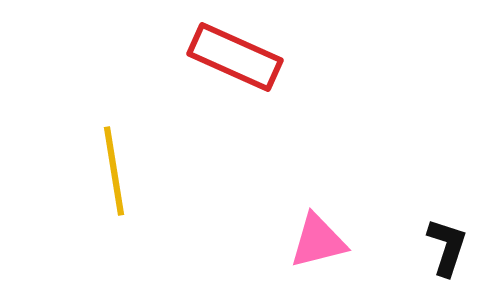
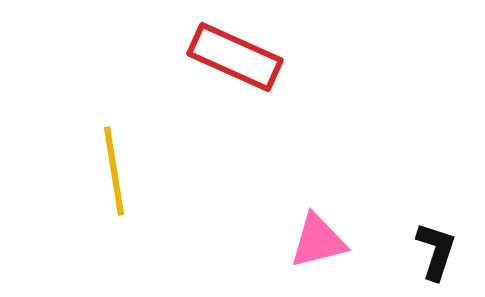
black L-shape: moved 11 px left, 4 px down
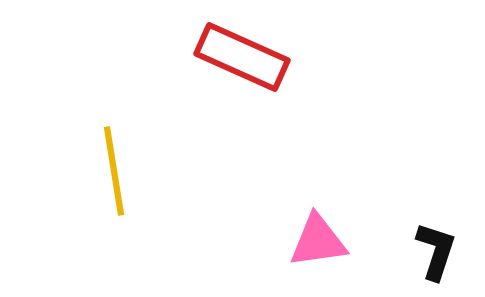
red rectangle: moved 7 px right
pink triangle: rotated 6 degrees clockwise
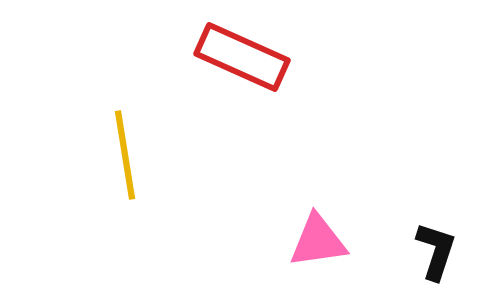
yellow line: moved 11 px right, 16 px up
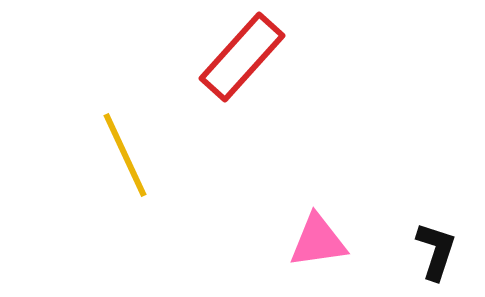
red rectangle: rotated 72 degrees counterclockwise
yellow line: rotated 16 degrees counterclockwise
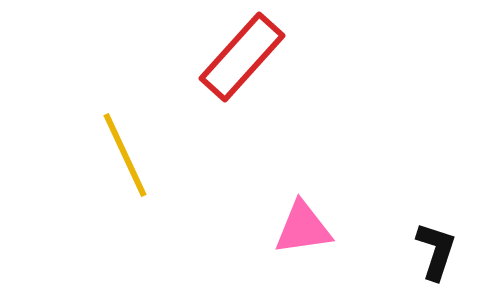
pink triangle: moved 15 px left, 13 px up
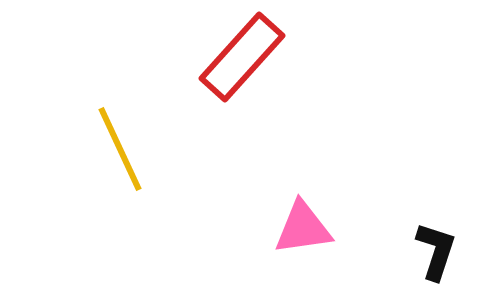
yellow line: moved 5 px left, 6 px up
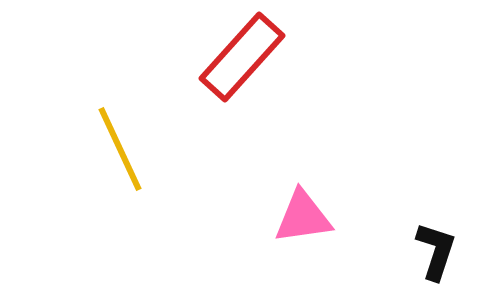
pink triangle: moved 11 px up
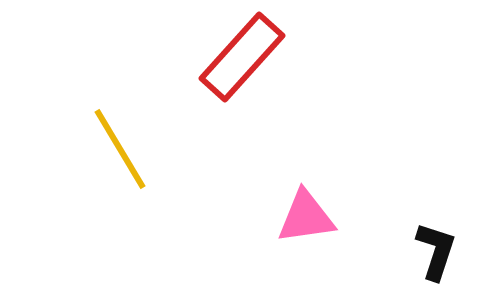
yellow line: rotated 6 degrees counterclockwise
pink triangle: moved 3 px right
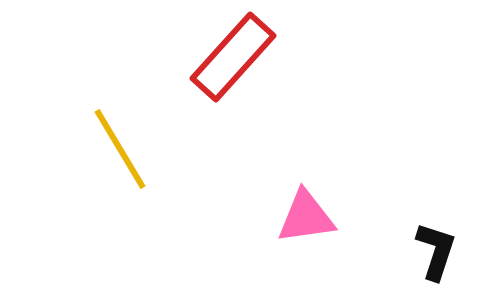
red rectangle: moved 9 px left
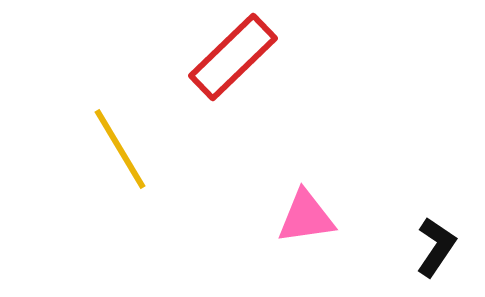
red rectangle: rotated 4 degrees clockwise
black L-shape: moved 4 px up; rotated 16 degrees clockwise
